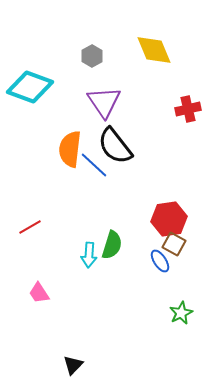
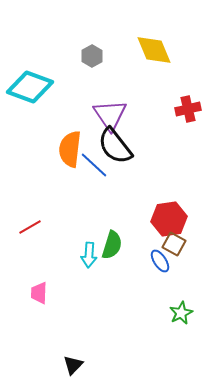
purple triangle: moved 6 px right, 13 px down
pink trapezoid: rotated 35 degrees clockwise
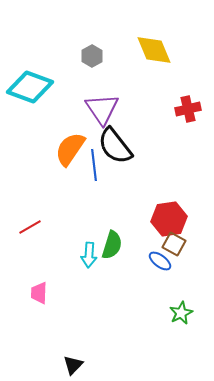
purple triangle: moved 8 px left, 6 px up
orange semicircle: rotated 27 degrees clockwise
blue line: rotated 40 degrees clockwise
blue ellipse: rotated 20 degrees counterclockwise
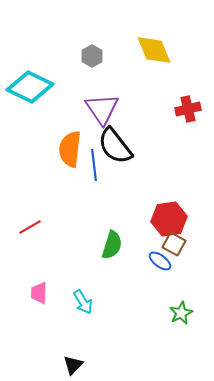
cyan diamond: rotated 6 degrees clockwise
orange semicircle: rotated 27 degrees counterclockwise
cyan arrow: moved 6 px left, 47 px down; rotated 35 degrees counterclockwise
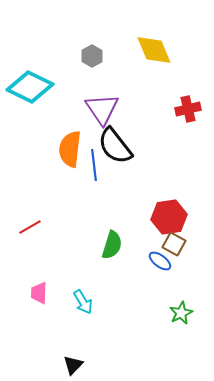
red hexagon: moved 2 px up
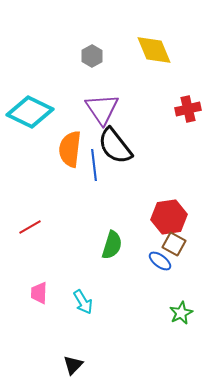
cyan diamond: moved 25 px down
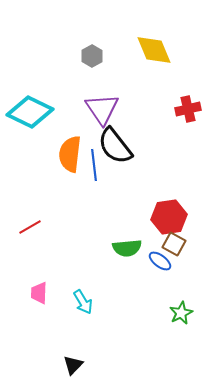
orange semicircle: moved 5 px down
green semicircle: moved 15 px right, 3 px down; rotated 68 degrees clockwise
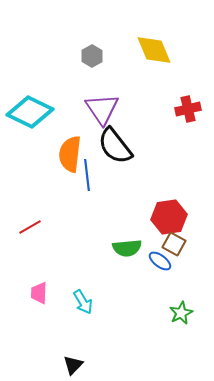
blue line: moved 7 px left, 10 px down
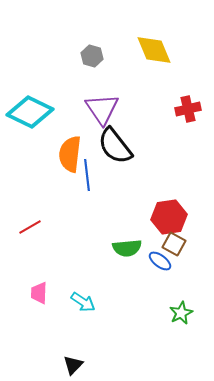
gray hexagon: rotated 15 degrees counterclockwise
cyan arrow: rotated 25 degrees counterclockwise
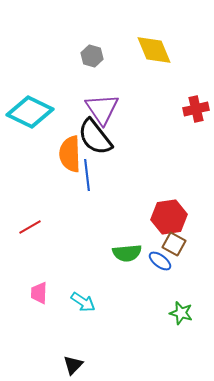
red cross: moved 8 px right
black semicircle: moved 20 px left, 9 px up
orange semicircle: rotated 9 degrees counterclockwise
green semicircle: moved 5 px down
green star: rotated 30 degrees counterclockwise
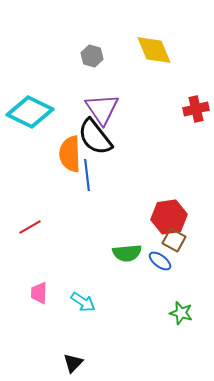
brown square: moved 4 px up
black triangle: moved 2 px up
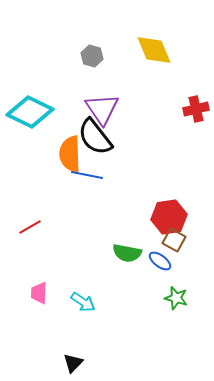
blue line: rotated 72 degrees counterclockwise
green semicircle: rotated 16 degrees clockwise
green star: moved 5 px left, 15 px up
